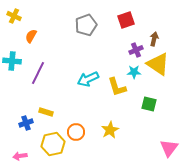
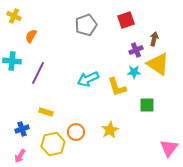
green square: moved 2 px left, 1 px down; rotated 14 degrees counterclockwise
blue cross: moved 4 px left, 6 px down
pink arrow: rotated 48 degrees counterclockwise
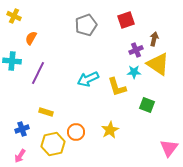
orange semicircle: moved 2 px down
green square: rotated 21 degrees clockwise
